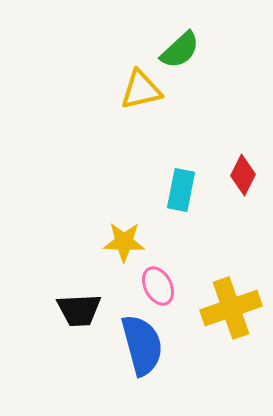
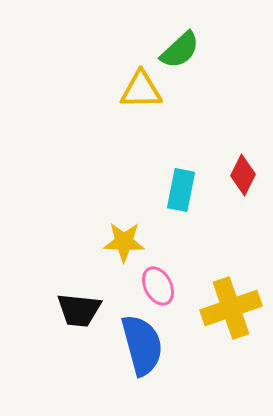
yellow triangle: rotated 12 degrees clockwise
black trapezoid: rotated 9 degrees clockwise
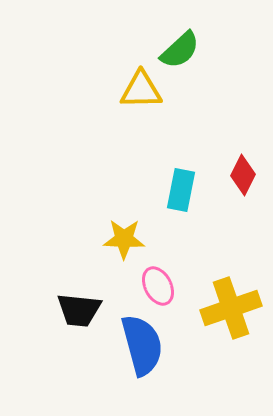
yellow star: moved 3 px up
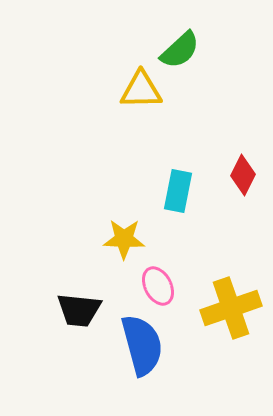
cyan rectangle: moved 3 px left, 1 px down
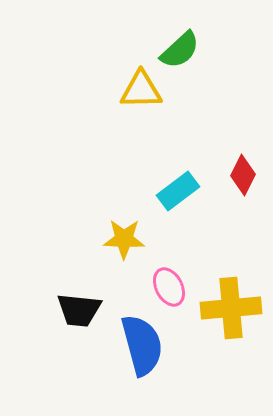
cyan rectangle: rotated 42 degrees clockwise
pink ellipse: moved 11 px right, 1 px down
yellow cross: rotated 14 degrees clockwise
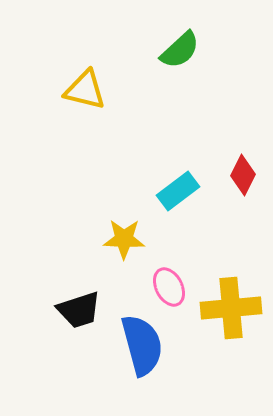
yellow triangle: moved 56 px left; rotated 15 degrees clockwise
black trapezoid: rotated 24 degrees counterclockwise
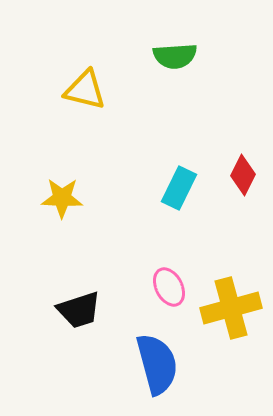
green semicircle: moved 5 px left, 6 px down; rotated 39 degrees clockwise
cyan rectangle: moved 1 px right, 3 px up; rotated 27 degrees counterclockwise
yellow star: moved 62 px left, 41 px up
yellow cross: rotated 10 degrees counterclockwise
blue semicircle: moved 15 px right, 19 px down
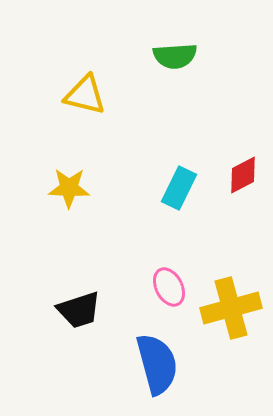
yellow triangle: moved 5 px down
red diamond: rotated 36 degrees clockwise
yellow star: moved 7 px right, 10 px up
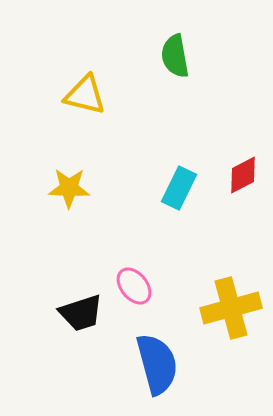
green semicircle: rotated 84 degrees clockwise
pink ellipse: moved 35 px left, 1 px up; rotated 12 degrees counterclockwise
black trapezoid: moved 2 px right, 3 px down
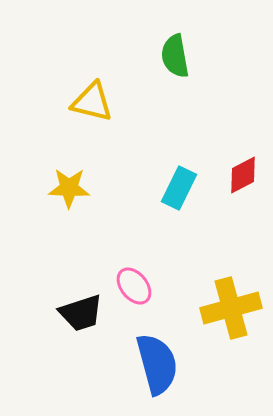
yellow triangle: moved 7 px right, 7 px down
